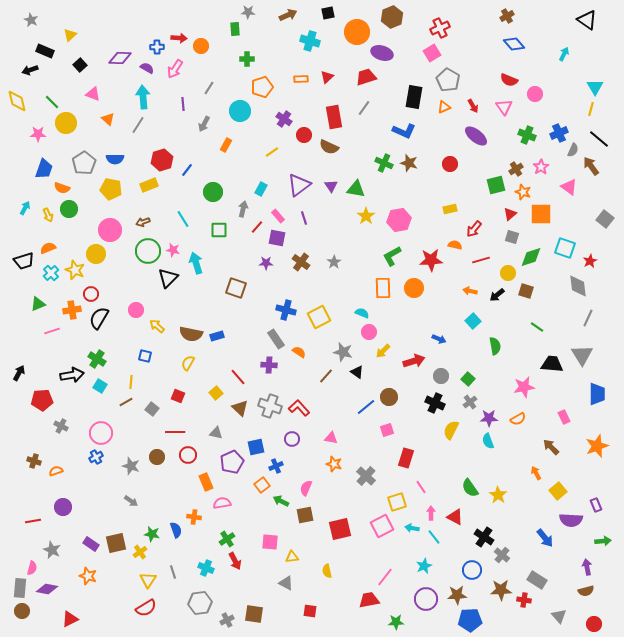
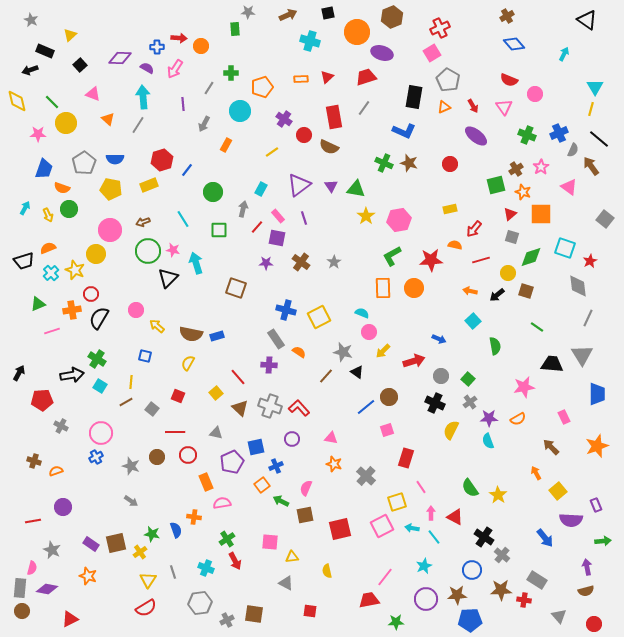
green cross at (247, 59): moved 16 px left, 14 px down
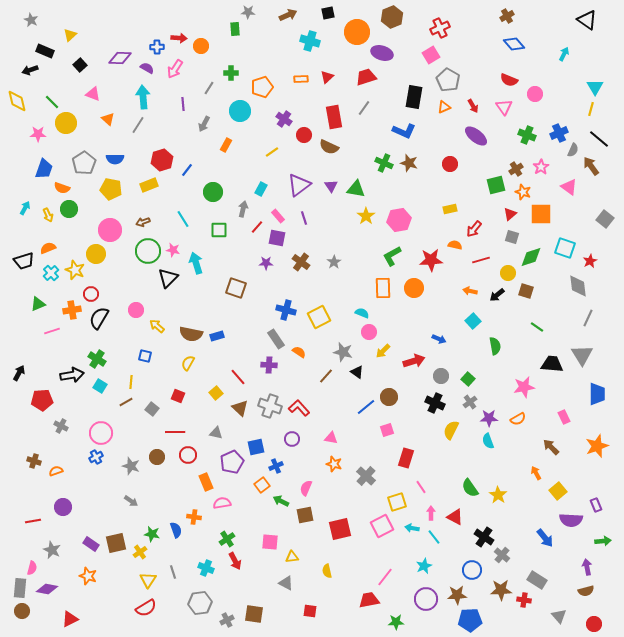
pink square at (432, 53): moved 1 px left, 2 px down
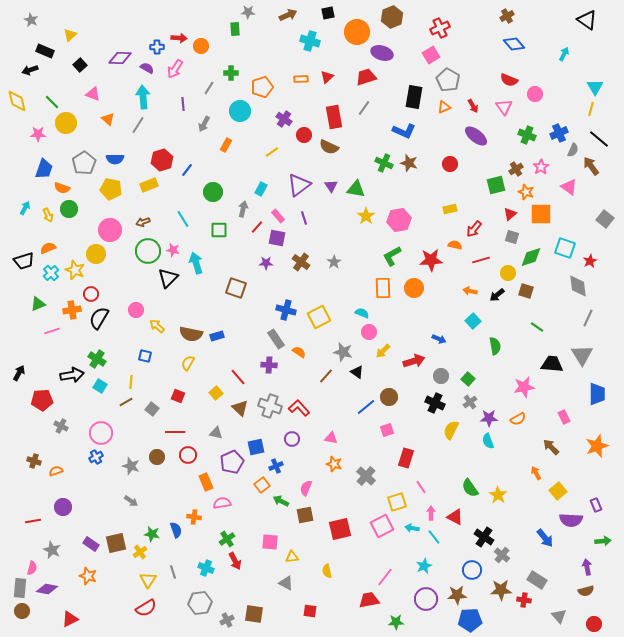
orange star at (523, 192): moved 3 px right
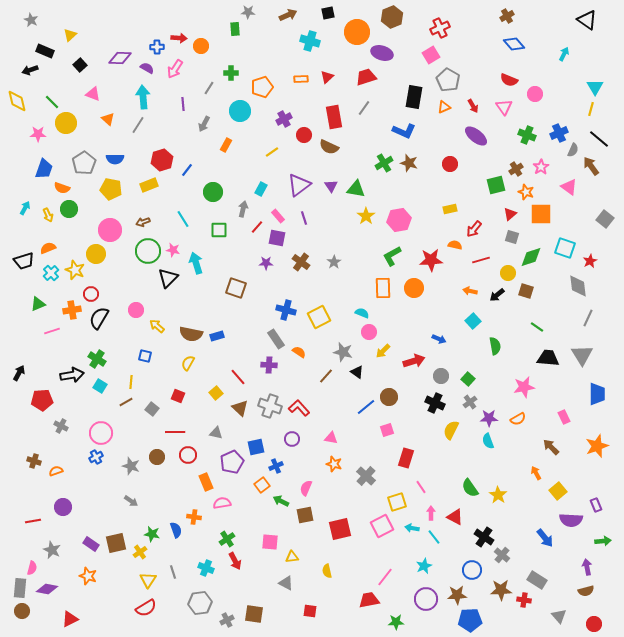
purple cross at (284, 119): rotated 28 degrees clockwise
green cross at (384, 163): rotated 36 degrees clockwise
black trapezoid at (552, 364): moved 4 px left, 6 px up
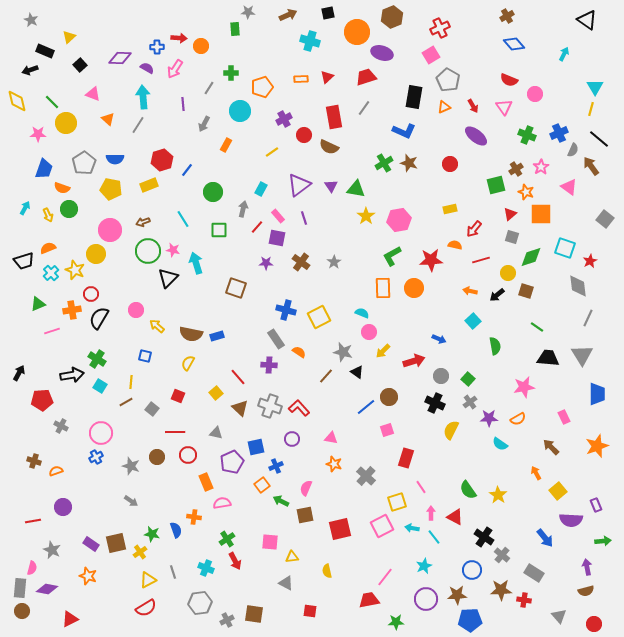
yellow triangle at (70, 35): moved 1 px left, 2 px down
cyan semicircle at (488, 441): moved 12 px right, 3 px down; rotated 35 degrees counterclockwise
green semicircle at (470, 488): moved 2 px left, 2 px down
yellow triangle at (148, 580): rotated 30 degrees clockwise
gray rectangle at (537, 580): moved 3 px left, 7 px up
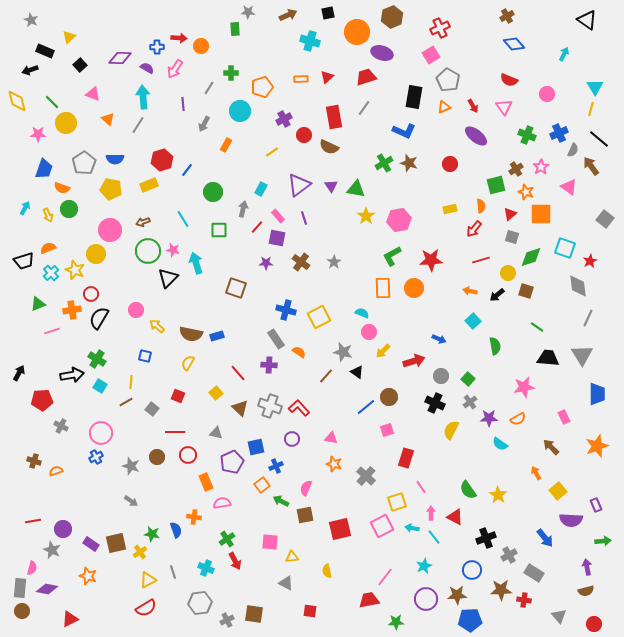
pink circle at (535, 94): moved 12 px right
orange semicircle at (455, 245): moved 26 px right, 39 px up; rotated 72 degrees clockwise
red line at (238, 377): moved 4 px up
purple circle at (63, 507): moved 22 px down
black cross at (484, 537): moved 2 px right, 1 px down; rotated 36 degrees clockwise
gray cross at (502, 555): moved 7 px right; rotated 21 degrees clockwise
